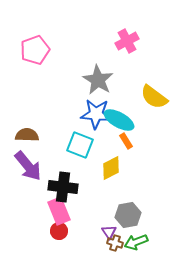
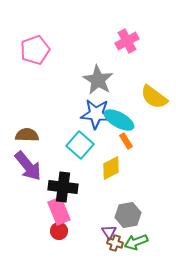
cyan square: rotated 20 degrees clockwise
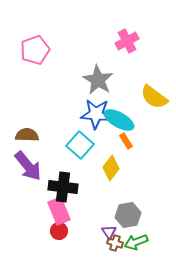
yellow diamond: rotated 25 degrees counterclockwise
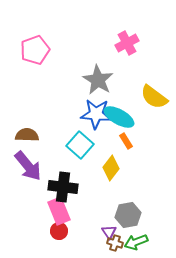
pink cross: moved 2 px down
cyan ellipse: moved 3 px up
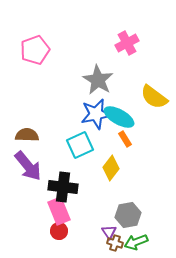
blue star: rotated 16 degrees counterclockwise
orange rectangle: moved 1 px left, 2 px up
cyan square: rotated 24 degrees clockwise
